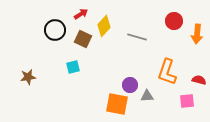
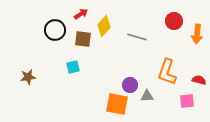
brown square: rotated 18 degrees counterclockwise
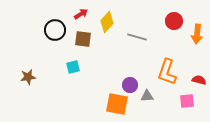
yellow diamond: moved 3 px right, 4 px up
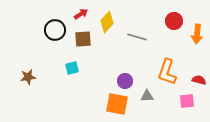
brown square: rotated 12 degrees counterclockwise
cyan square: moved 1 px left, 1 px down
purple circle: moved 5 px left, 4 px up
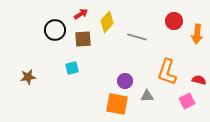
pink square: rotated 21 degrees counterclockwise
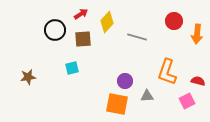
red semicircle: moved 1 px left, 1 px down
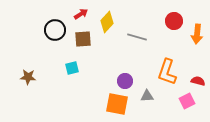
brown star: rotated 14 degrees clockwise
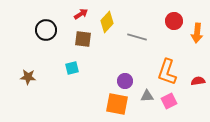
black circle: moved 9 px left
orange arrow: moved 1 px up
brown square: rotated 12 degrees clockwise
red semicircle: rotated 24 degrees counterclockwise
pink square: moved 18 px left
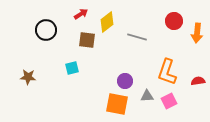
yellow diamond: rotated 10 degrees clockwise
brown square: moved 4 px right, 1 px down
